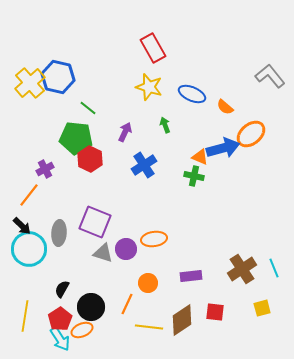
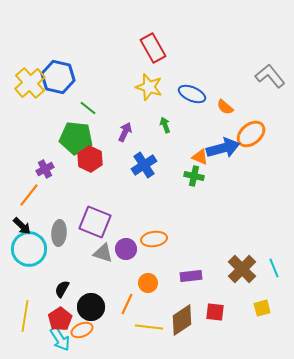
brown cross at (242, 269): rotated 12 degrees counterclockwise
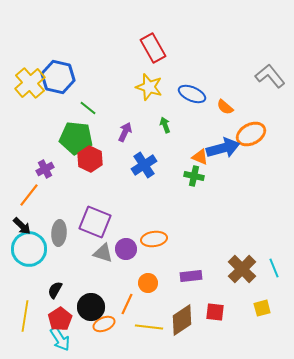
orange ellipse at (251, 134): rotated 12 degrees clockwise
black semicircle at (62, 289): moved 7 px left, 1 px down
orange ellipse at (82, 330): moved 22 px right, 6 px up
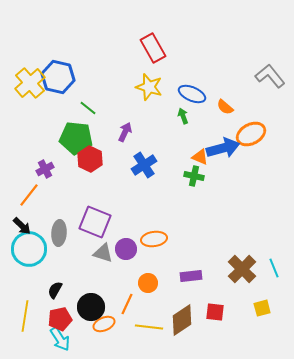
green arrow at (165, 125): moved 18 px right, 9 px up
red pentagon at (60, 319): rotated 20 degrees clockwise
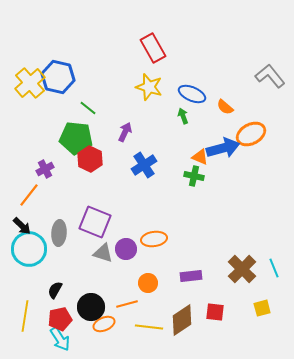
orange line at (127, 304): rotated 50 degrees clockwise
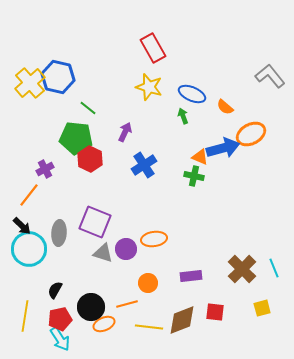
brown diamond at (182, 320): rotated 12 degrees clockwise
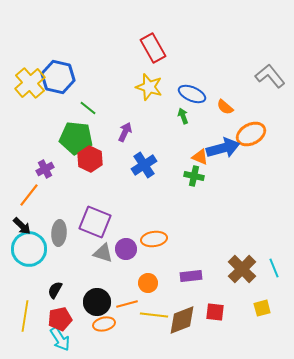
black circle at (91, 307): moved 6 px right, 5 px up
orange ellipse at (104, 324): rotated 10 degrees clockwise
yellow line at (149, 327): moved 5 px right, 12 px up
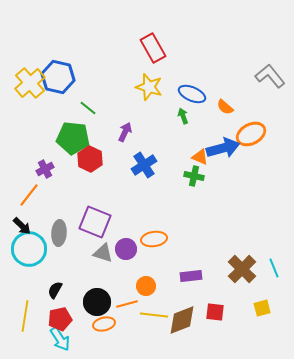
green pentagon at (76, 138): moved 3 px left
orange circle at (148, 283): moved 2 px left, 3 px down
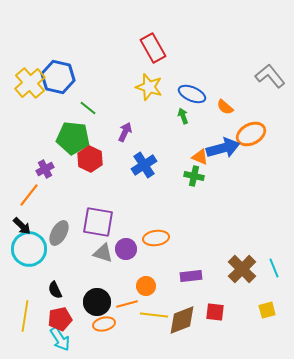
purple square at (95, 222): moved 3 px right; rotated 12 degrees counterclockwise
gray ellipse at (59, 233): rotated 25 degrees clockwise
orange ellipse at (154, 239): moved 2 px right, 1 px up
black semicircle at (55, 290): rotated 54 degrees counterclockwise
yellow square at (262, 308): moved 5 px right, 2 px down
